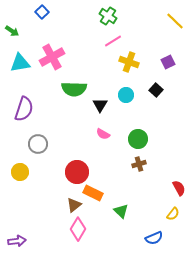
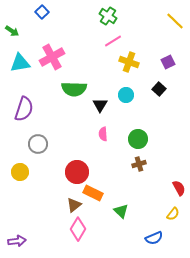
black square: moved 3 px right, 1 px up
pink semicircle: rotated 56 degrees clockwise
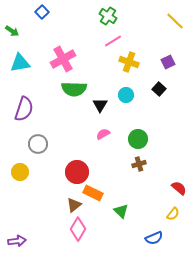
pink cross: moved 11 px right, 2 px down
pink semicircle: rotated 64 degrees clockwise
red semicircle: rotated 21 degrees counterclockwise
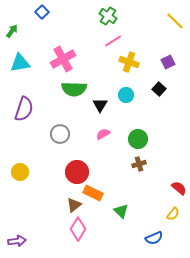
green arrow: rotated 88 degrees counterclockwise
gray circle: moved 22 px right, 10 px up
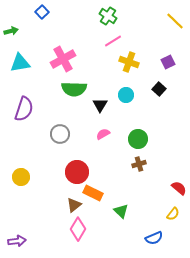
green arrow: moved 1 px left; rotated 40 degrees clockwise
yellow circle: moved 1 px right, 5 px down
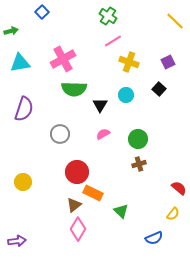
yellow circle: moved 2 px right, 5 px down
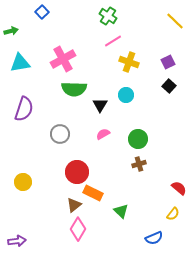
black square: moved 10 px right, 3 px up
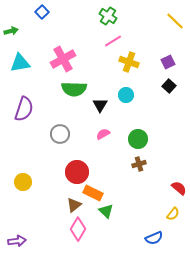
green triangle: moved 15 px left
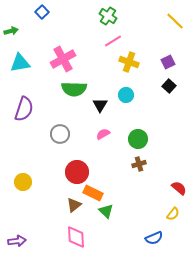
pink diamond: moved 2 px left, 8 px down; rotated 35 degrees counterclockwise
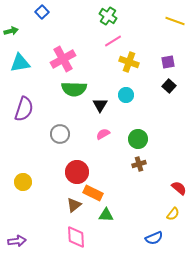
yellow line: rotated 24 degrees counterclockwise
purple square: rotated 16 degrees clockwise
green triangle: moved 4 px down; rotated 42 degrees counterclockwise
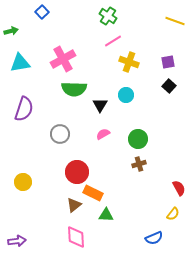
red semicircle: rotated 21 degrees clockwise
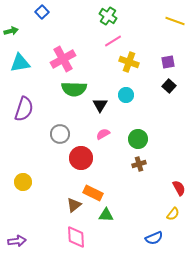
red circle: moved 4 px right, 14 px up
